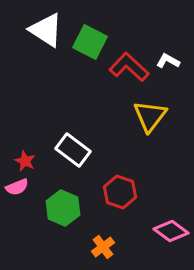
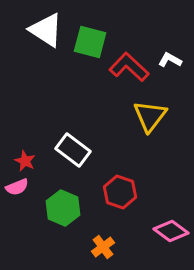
green square: rotated 12 degrees counterclockwise
white L-shape: moved 2 px right, 1 px up
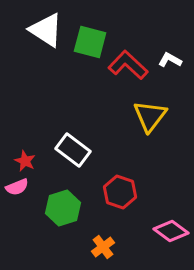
red L-shape: moved 1 px left, 2 px up
green hexagon: rotated 20 degrees clockwise
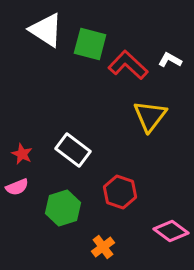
green square: moved 2 px down
red star: moved 3 px left, 7 px up
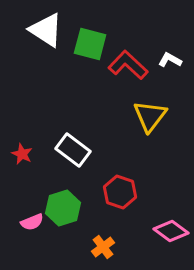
pink semicircle: moved 15 px right, 35 px down
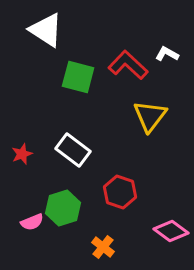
green square: moved 12 px left, 33 px down
white L-shape: moved 3 px left, 6 px up
red star: rotated 25 degrees clockwise
orange cross: rotated 15 degrees counterclockwise
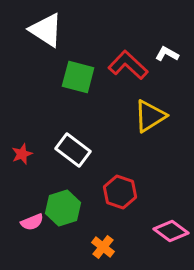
yellow triangle: rotated 21 degrees clockwise
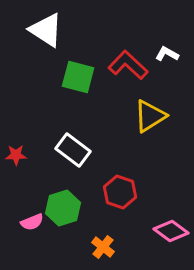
red star: moved 6 px left, 1 px down; rotated 20 degrees clockwise
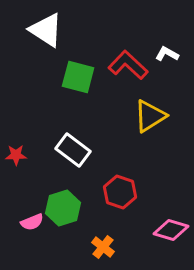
pink diamond: moved 1 px up; rotated 20 degrees counterclockwise
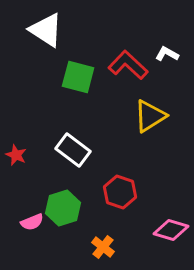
red star: rotated 25 degrees clockwise
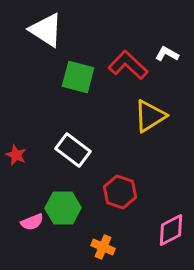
green hexagon: rotated 16 degrees clockwise
pink diamond: rotated 44 degrees counterclockwise
orange cross: rotated 15 degrees counterclockwise
